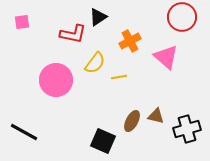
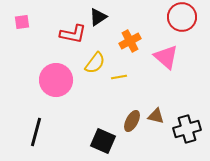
black line: moved 12 px right; rotated 76 degrees clockwise
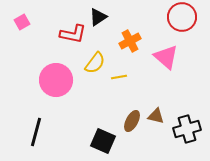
pink square: rotated 21 degrees counterclockwise
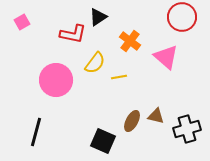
orange cross: rotated 25 degrees counterclockwise
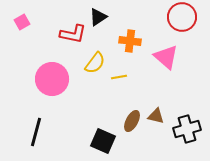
orange cross: rotated 30 degrees counterclockwise
pink circle: moved 4 px left, 1 px up
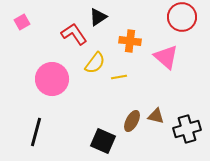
red L-shape: moved 1 px right; rotated 136 degrees counterclockwise
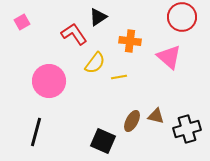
pink triangle: moved 3 px right
pink circle: moved 3 px left, 2 px down
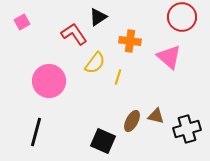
yellow line: moved 1 px left; rotated 63 degrees counterclockwise
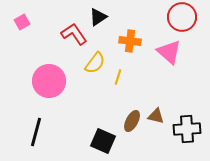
pink triangle: moved 5 px up
black cross: rotated 12 degrees clockwise
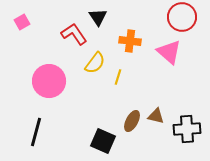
black triangle: rotated 30 degrees counterclockwise
